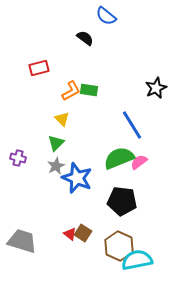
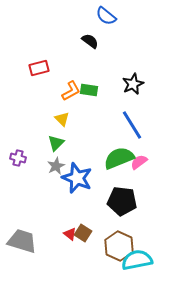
black semicircle: moved 5 px right, 3 px down
black star: moved 23 px left, 4 px up
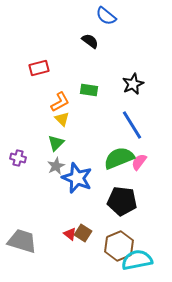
orange L-shape: moved 11 px left, 11 px down
pink semicircle: rotated 18 degrees counterclockwise
brown hexagon: rotated 12 degrees clockwise
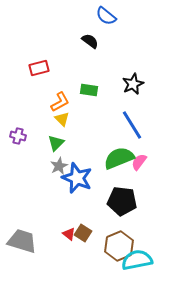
purple cross: moved 22 px up
gray star: moved 3 px right
red triangle: moved 1 px left
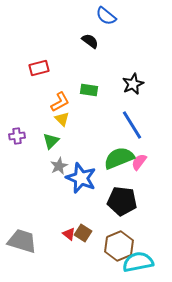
purple cross: moved 1 px left; rotated 21 degrees counterclockwise
green triangle: moved 5 px left, 2 px up
blue star: moved 4 px right
cyan semicircle: moved 1 px right, 2 px down
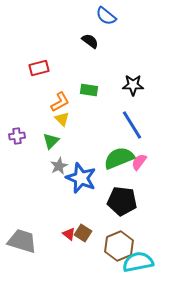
black star: moved 1 px down; rotated 25 degrees clockwise
